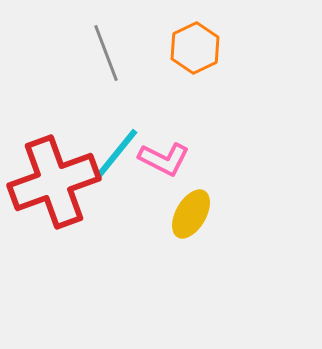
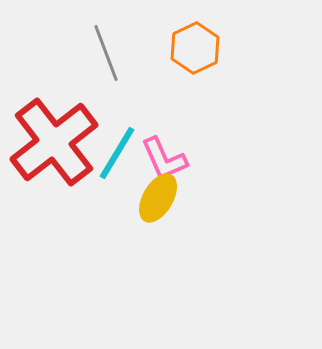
cyan line: rotated 8 degrees counterclockwise
pink L-shape: rotated 39 degrees clockwise
red cross: moved 40 px up; rotated 18 degrees counterclockwise
yellow ellipse: moved 33 px left, 16 px up
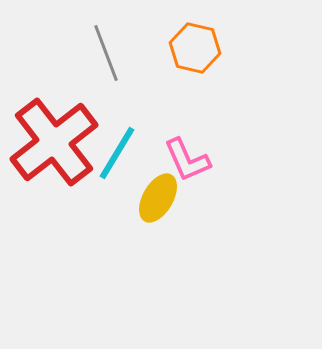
orange hexagon: rotated 21 degrees counterclockwise
pink L-shape: moved 23 px right, 1 px down
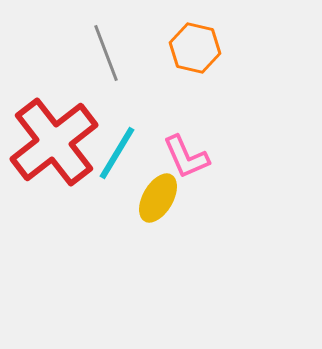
pink L-shape: moved 1 px left, 3 px up
